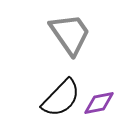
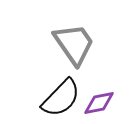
gray trapezoid: moved 4 px right, 10 px down
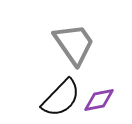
purple diamond: moved 3 px up
